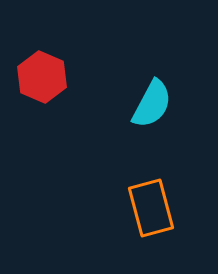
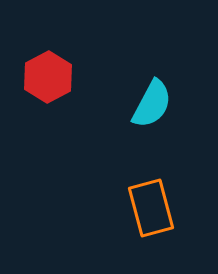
red hexagon: moved 6 px right; rotated 9 degrees clockwise
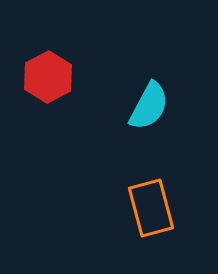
cyan semicircle: moved 3 px left, 2 px down
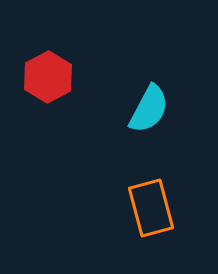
cyan semicircle: moved 3 px down
